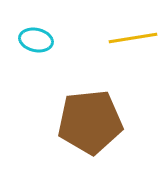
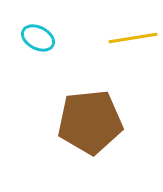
cyan ellipse: moved 2 px right, 2 px up; rotated 16 degrees clockwise
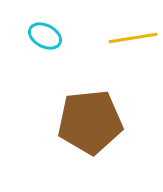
cyan ellipse: moved 7 px right, 2 px up
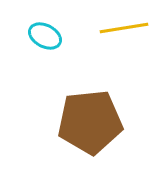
yellow line: moved 9 px left, 10 px up
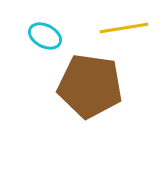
brown pentagon: moved 36 px up; rotated 14 degrees clockwise
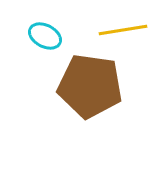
yellow line: moved 1 px left, 2 px down
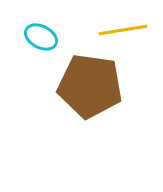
cyan ellipse: moved 4 px left, 1 px down
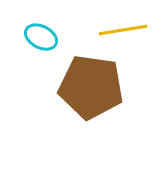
brown pentagon: moved 1 px right, 1 px down
